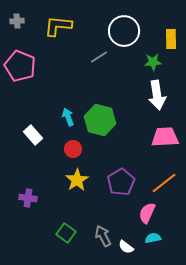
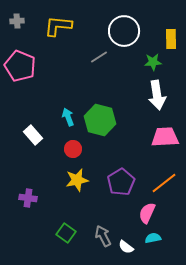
yellow star: rotated 20 degrees clockwise
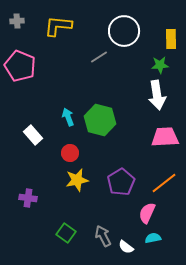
green star: moved 7 px right, 3 px down
red circle: moved 3 px left, 4 px down
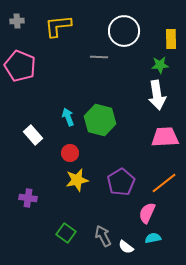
yellow L-shape: rotated 12 degrees counterclockwise
gray line: rotated 36 degrees clockwise
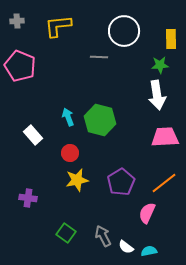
cyan semicircle: moved 4 px left, 13 px down
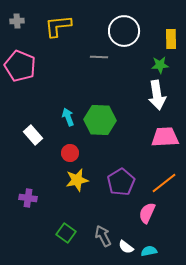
green hexagon: rotated 12 degrees counterclockwise
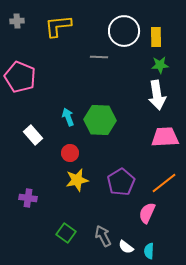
yellow rectangle: moved 15 px left, 2 px up
pink pentagon: moved 11 px down
cyan semicircle: rotated 77 degrees counterclockwise
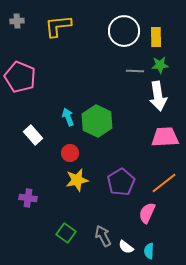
gray line: moved 36 px right, 14 px down
white arrow: moved 1 px right, 1 px down
green hexagon: moved 3 px left, 1 px down; rotated 24 degrees clockwise
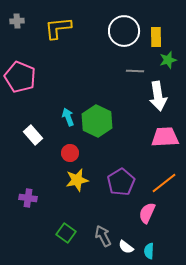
yellow L-shape: moved 2 px down
green star: moved 8 px right, 5 px up; rotated 12 degrees counterclockwise
